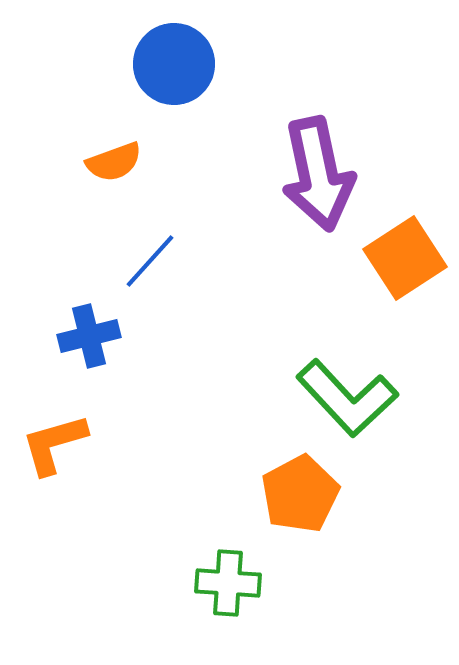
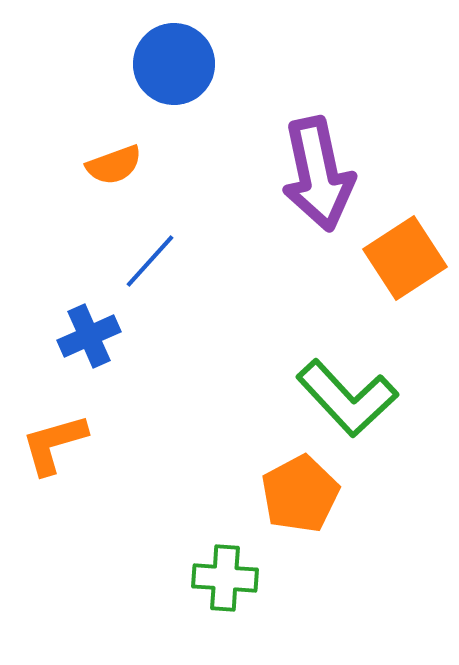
orange semicircle: moved 3 px down
blue cross: rotated 10 degrees counterclockwise
green cross: moved 3 px left, 5 px up
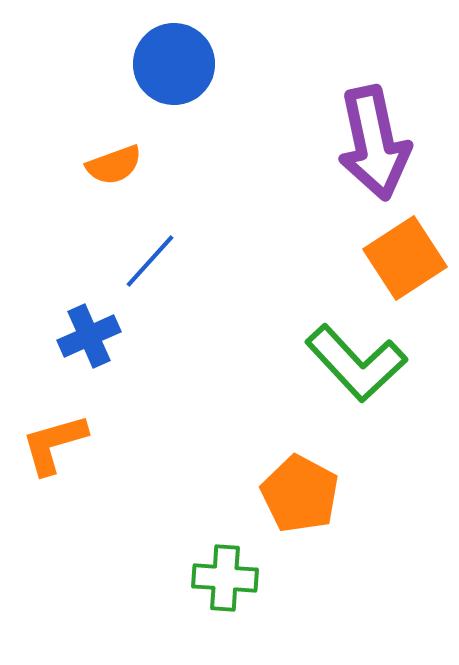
purple arrow: moved 56 px right, 31 px up
green L-shape: moved 9 px right, 35 px up
orange pentagon: rotated 16 degrees counterclockwise
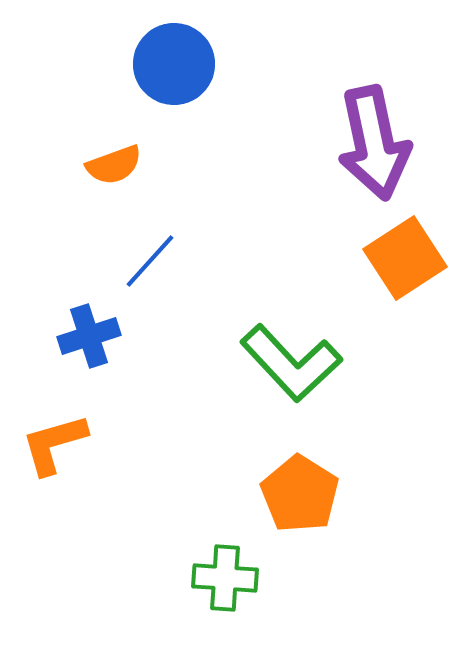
blue cross: rotated 6 degrees clockwise
green L-shape: moved 65 px left
orange pentagon: rotated 4 degrees clockwise
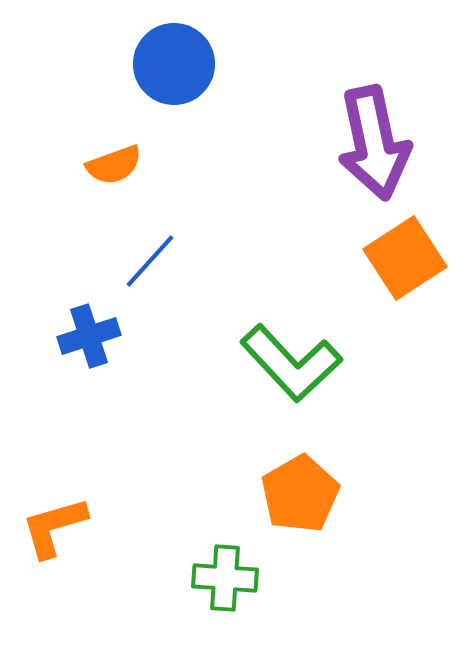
orange L-shape: moved 83 px down
orange pentagon: rotated 10 degrees clockwise
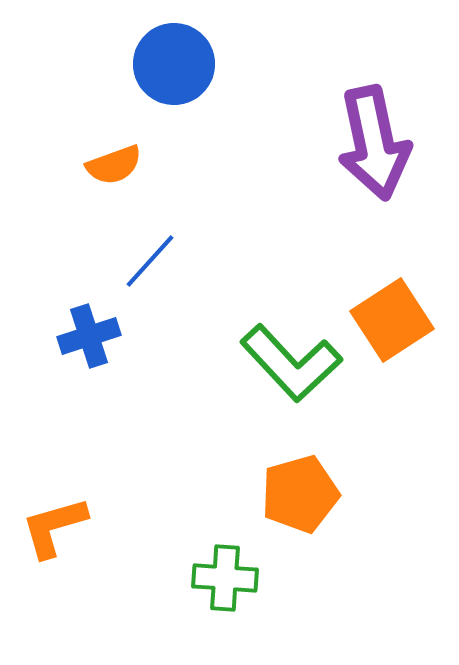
orange square: moved 13 px left, 62 px down
orange pentagon: rotated 14 degrees clockwise
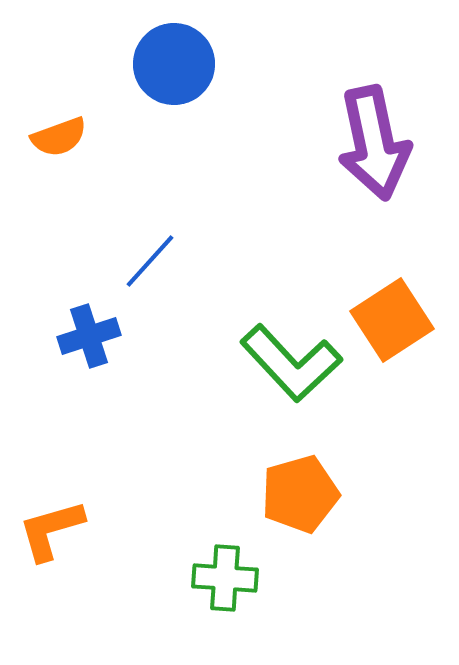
orange semicircle: moved 55 px left, 28 px up
orange L-shape: moved 3 px left, 3 px down
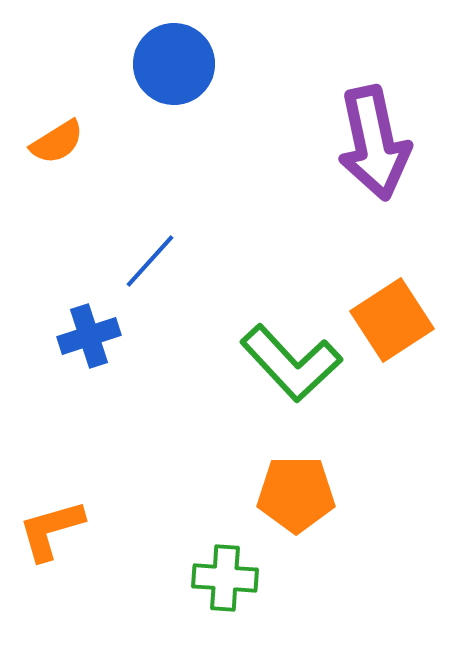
orange semicircle: moved 2 px left, 5 px down; rotated 12 degrees counterclockwise
orange pentagon: moved 4 px left; rotated 16 degrees clockwise
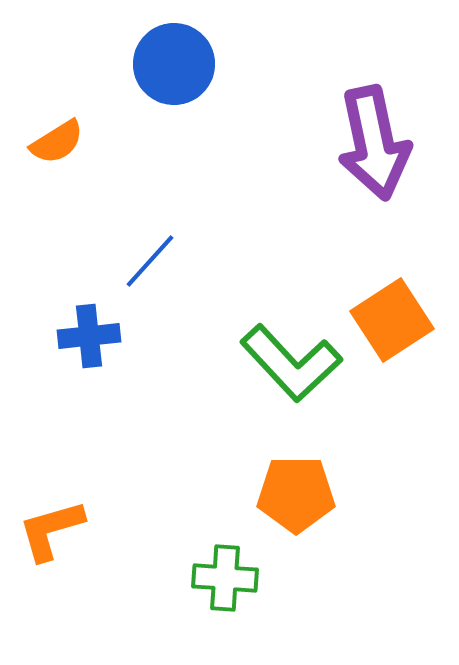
blue cross: rotated 12 degrees clockwise
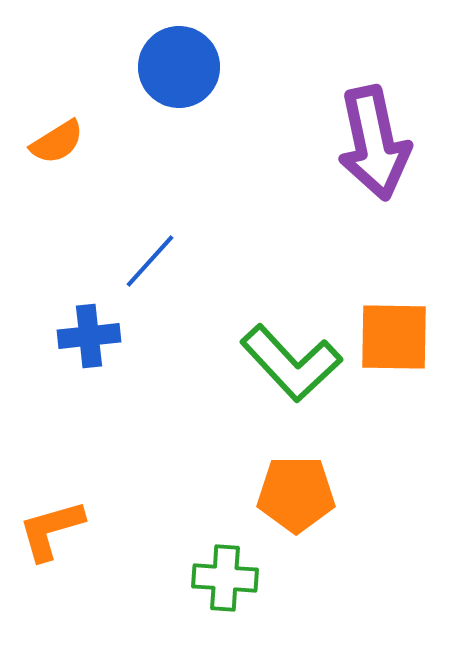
blue circle: moved 5 px right, 3 px down
orange square: moved 2 px right, 17 px down; rotated 34 degrees clockwise
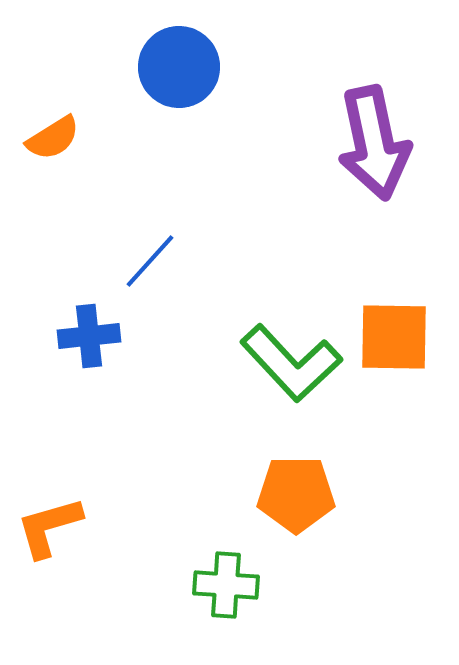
orange semicircle: moved 4 px left, 4 px up
orange L-shape: moved 2 px left, 3 px up
green cross: moved 1 px right, 7 px down
